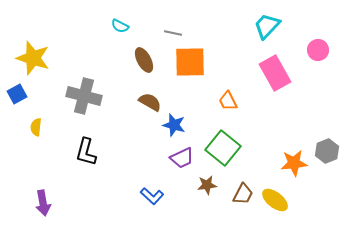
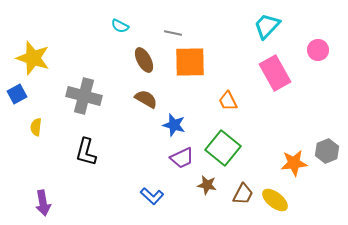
brown semicircle: moved 4 px left, 3 px up
brown star: rotated 18 degrees clockwise
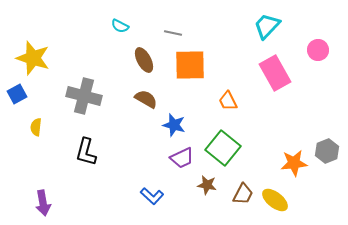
orange square: moved 3 px down
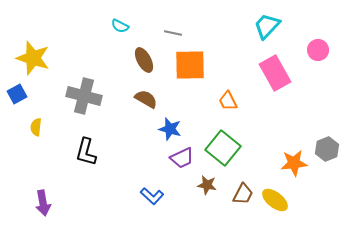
blue star: moved 4 px left, 4 px down
gray hexagon: moved 2 px up
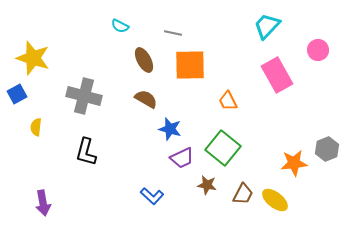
pink rectangle: moved 2 px right, 2 px down
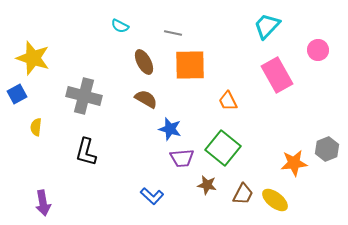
brown ellipse: moved 2 px down
purple trapezoid: rotated 20 degrees clockwise
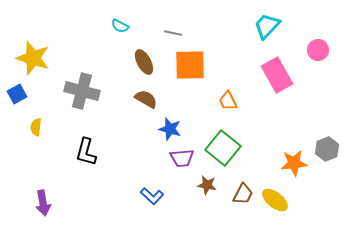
gray cross: moved 2 px left, 5 px up
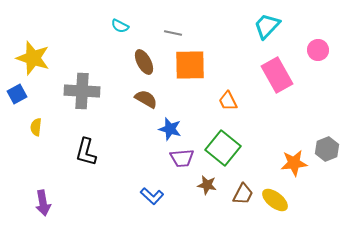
gray cross: rotated 12 degrees counterclockwise
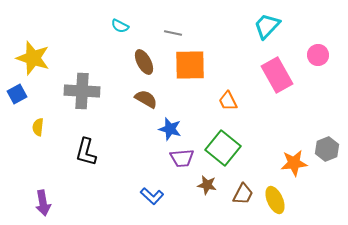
pink circle: moved 5 px down
yellow semicircle: moved 2 px right
yellow ellipse: rotated 28 degrees clockwise
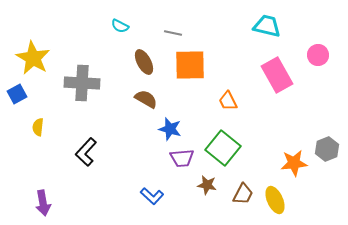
cyan trapezoid: rotated 60 degrees clockwise
yellow star: rotated 12 degrees clockwise
gray cross: moved 8 px up
black L-shape: rotated 28 degrees clockwise
